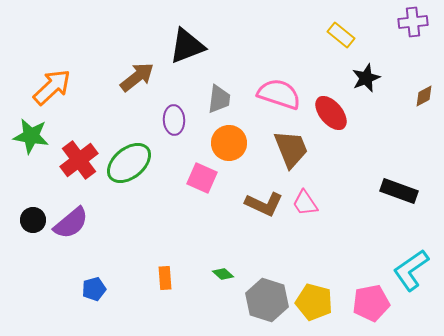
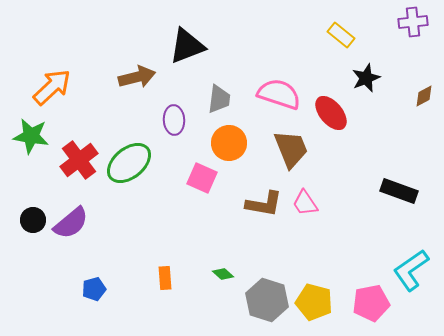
brown arrow: rotated 24 degrees clockwise
brown L-shape: rotated 15 degrees counterclockwise
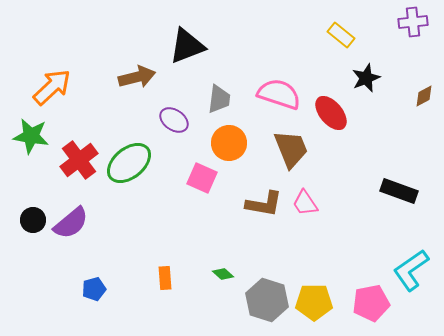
purple ellipse: rotated 52 degrees counterclockwise
yellow pentagon: rotated 15 degrees counterclockwise
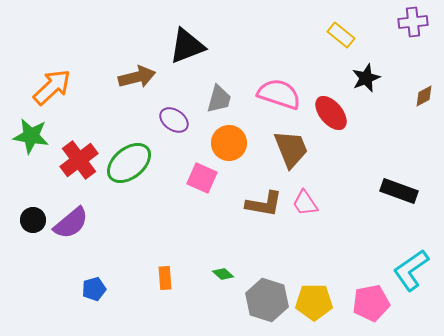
gray trapezoid: rotated 8 degrees clockwise
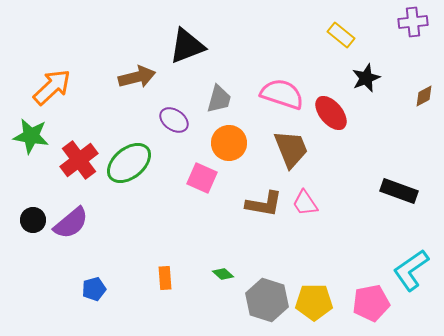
pink semicircle: moved 3 px right
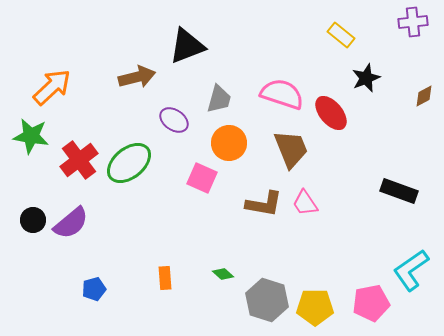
yellow pentagon: moved 1 px right, 5 px down
